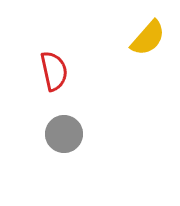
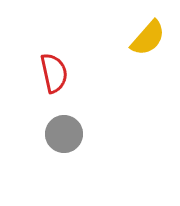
red semicircle: moved 2 px down
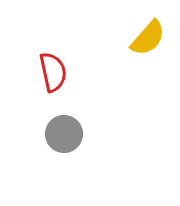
red semicircle: moved 1 px left, 1 px up
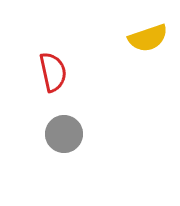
yellow semicircle: rotated 30 degrees clockwise
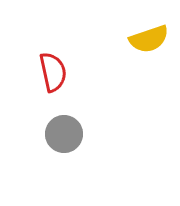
yellow semicircle: moved 1 px right, 1 px down
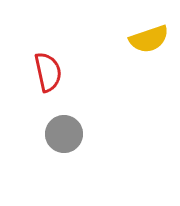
red semicircle: moved 5 px left
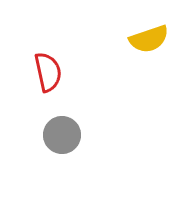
gray circle: moved 2 px left, 1 px down
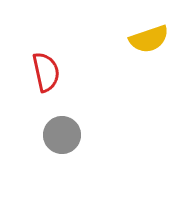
red semicircle: moved 2 px left
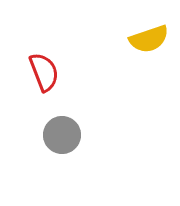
red semicircle: moved 2 px left; rotated 9 degrees counterclockwise
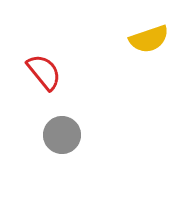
red semicircle: rotated 18 degrees counterclockwise
